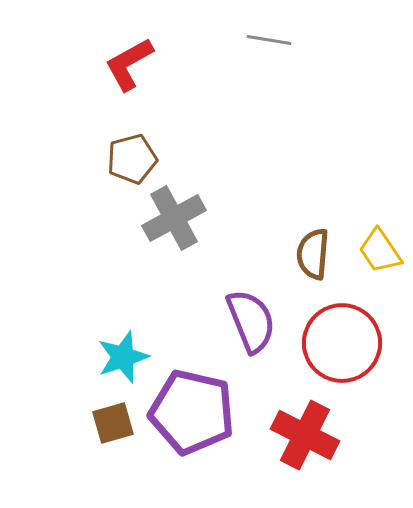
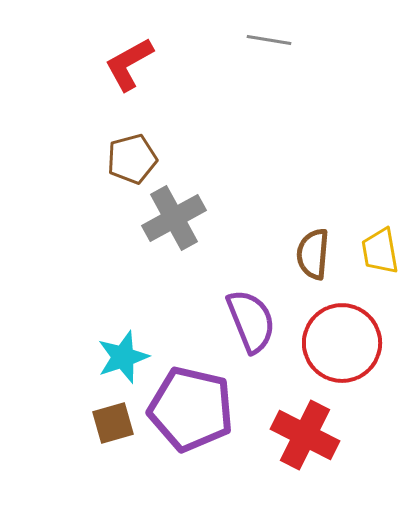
yellow trapezoid: rotated 24 degrees clockwise
purple pentagon: moved 1 px left, 3 px up
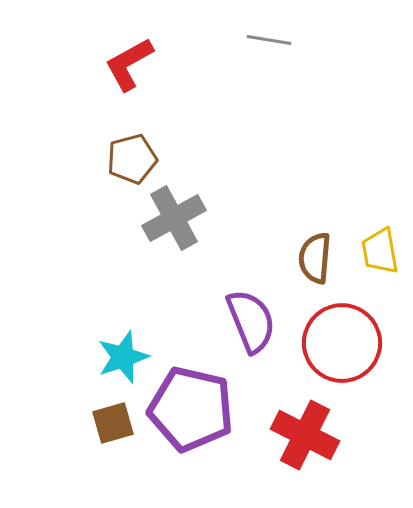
brown semicircle: moved 2 px right, 4 px down
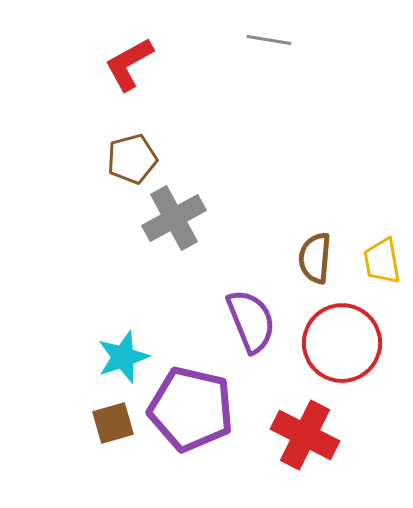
yellow trapezoid: moved 2 px right, 10 px down
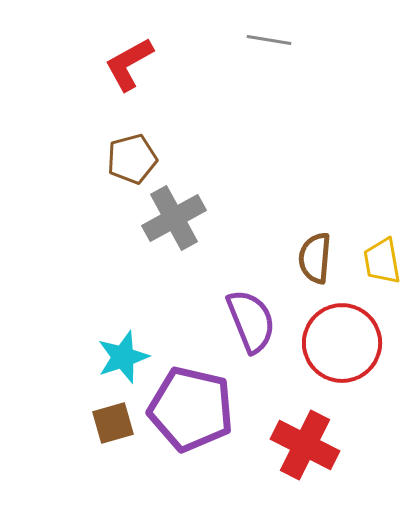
red cross: moved 10 px down
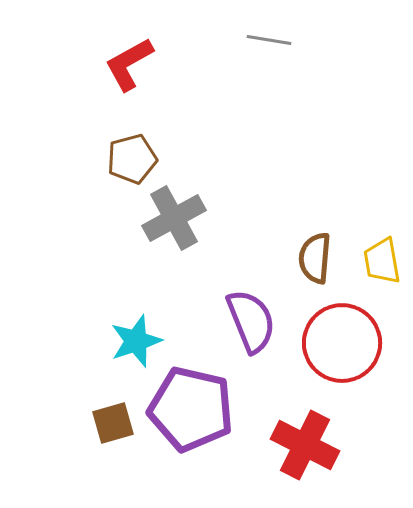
cyan star: moved 13 px right, 16 px up
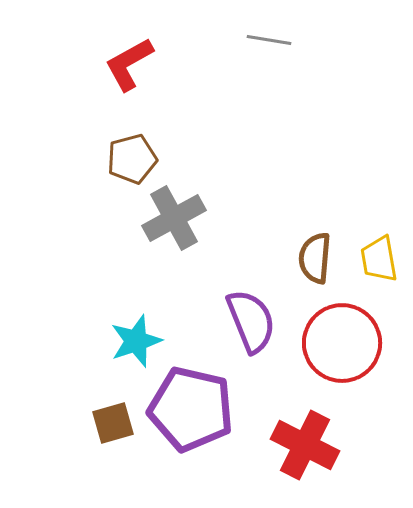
yellow trapezoid: moved 3 px left, 2 px up
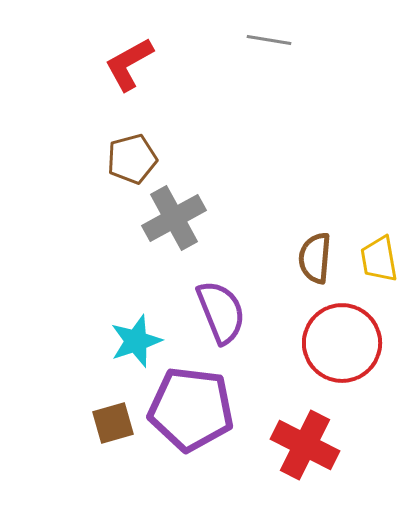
purple semicircle: moved 30 px left, 9 px up
purple pentagon: rotated 6 degrees counterclockwise
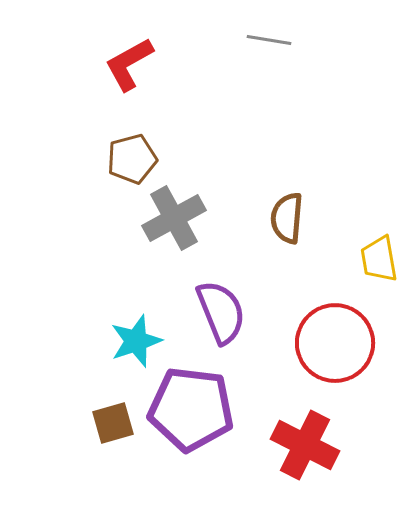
brown semicircle: moved 28 px left, 40 px up
red circle: moved 7 px left
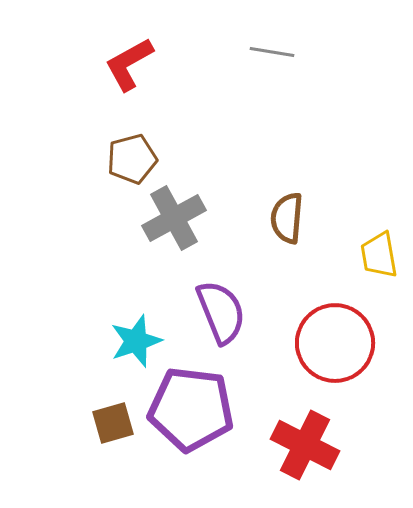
gray line: moved 3 px right, 12 px down
yellow trapezoid: moved 4 px up
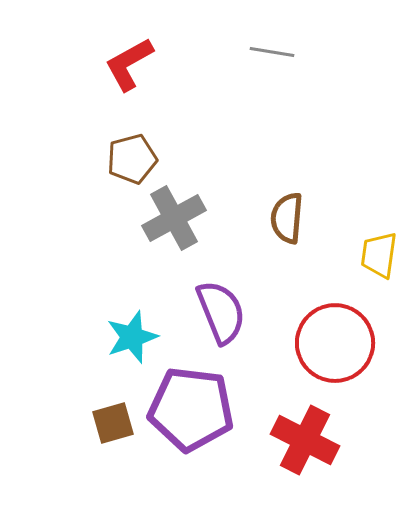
yellow trapezoid: rotated 18 degrees clockwise
cyan star: moved 4 px left, 4 px up
red cross: moved 5 px up
